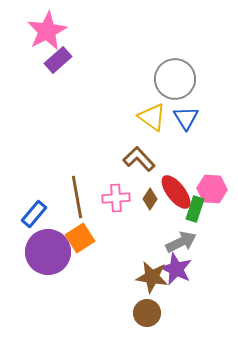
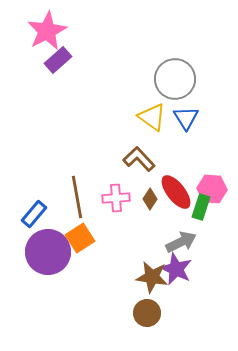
green rectangle: moved 6 px right, 2 px up
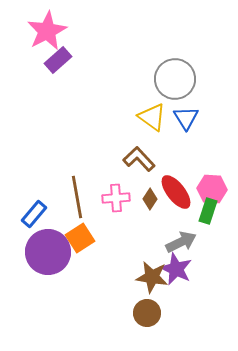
green rectangle: moved 7 px right, 4 px down
